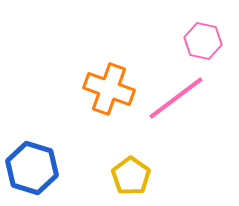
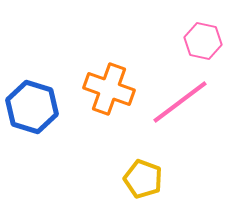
pink line: moved 4 px right, 4 px down
blue hexagon: moved 61 px up
yellow pentagon: moved 12 px right, 3 px down; rotated 15 degrees counterclockwise
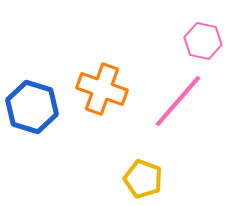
orange cross: moved 7 px left
pink line: moved 2 px left, 1 px up; rotated 12 degrees counterclockwise
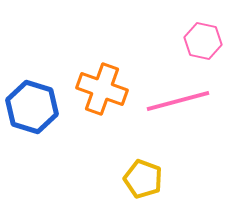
pink line: rotated 34 degrees clockwise
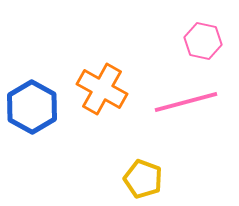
orange cross: rotated 9 degrees clockwise
pink line: moved 8 px right, 1 px down
blue hexagon: rotated 12 degrees clockwise
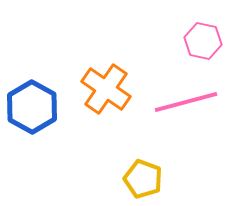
orange cross: moved 4 px right; rotated 6 degrees clockwise
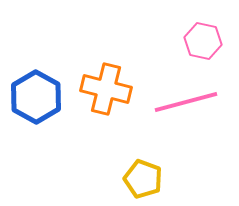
orange cross: rotated 21 degrees counterclockwise
blue hexagon: moved 4 px right, 10 px up
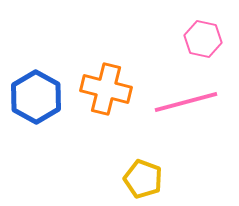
pink hexagon: moved 2 px up
